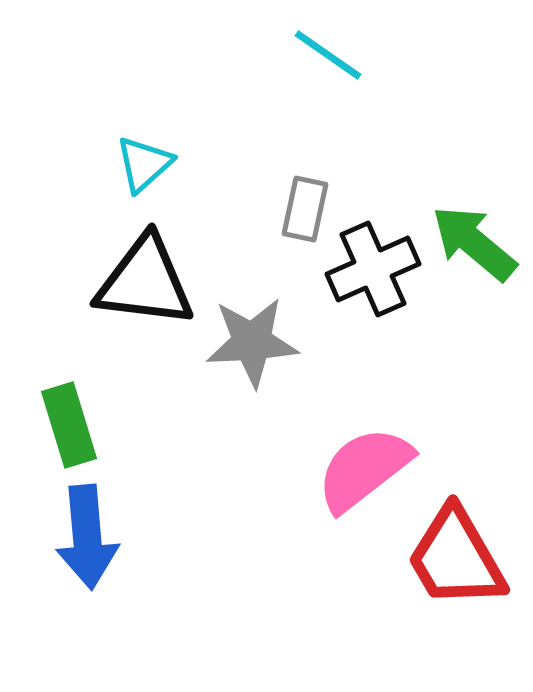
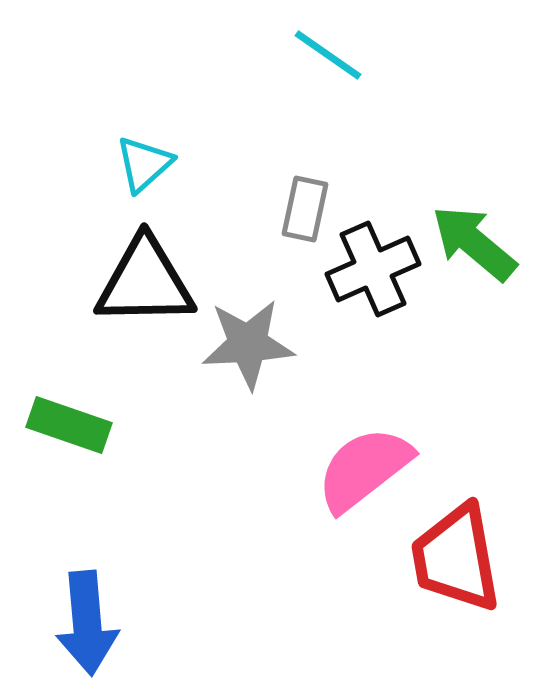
black triangle: rotated 8 degrees counterclockwise
gray star: moved 4 px left, 2 px down
green rectangle: rotated 54 degrees counterclockwise
blue arrow: moved 86 px down
red trapezoid: rotated 20 degrees clockwise
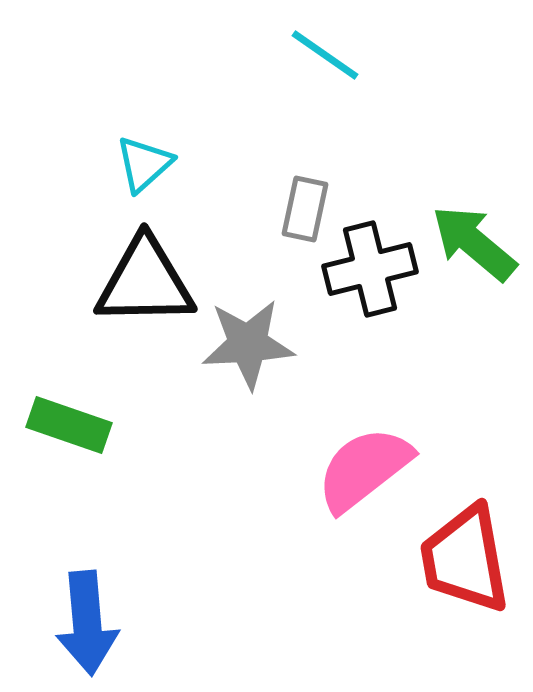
cyan line: moved 3 px left
black cross: moved 3 px left; rotated 10 degrees clockwise
red trapezoid: moved 9 px right, 1 px down
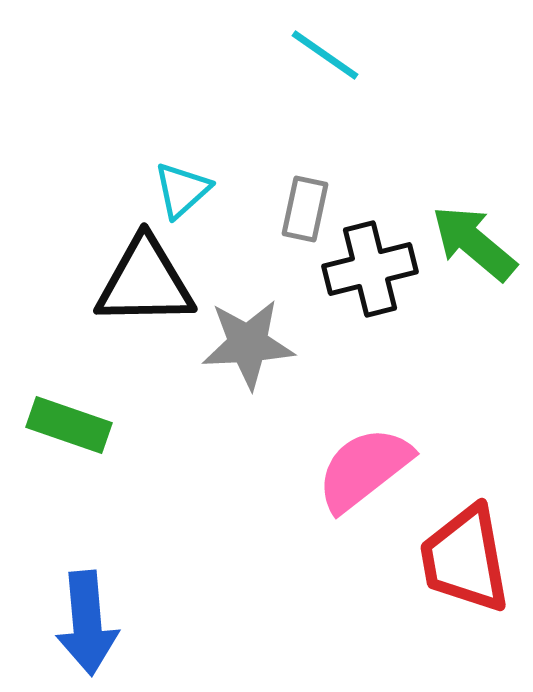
cyan triangle: moved 38 px right, 26 px down
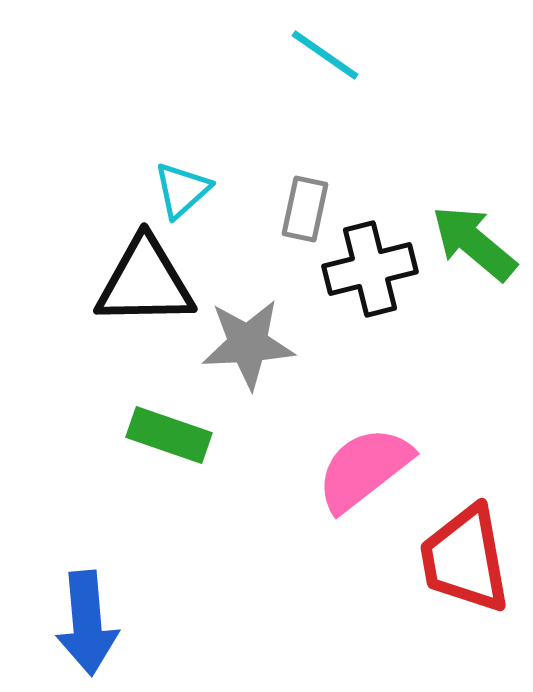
green rectangle: moved 100 px right, 10 px down
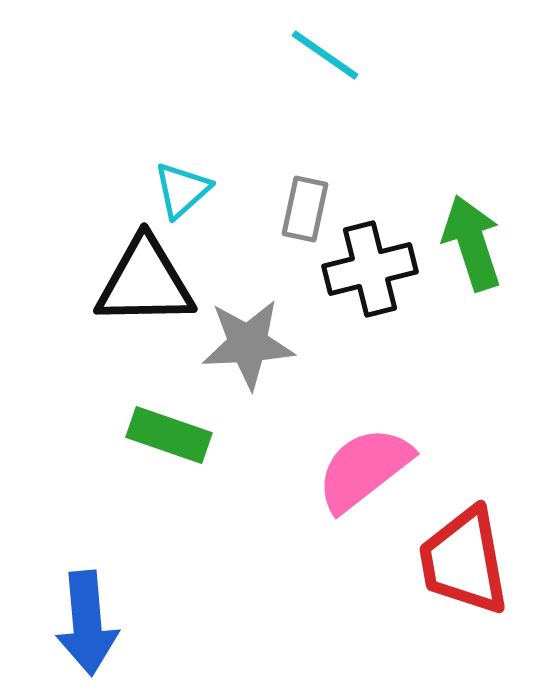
green arrow: moved 2 px left; rotated 32 degrees clockwise
red trapezoid: moved 1 px left, 2 px down
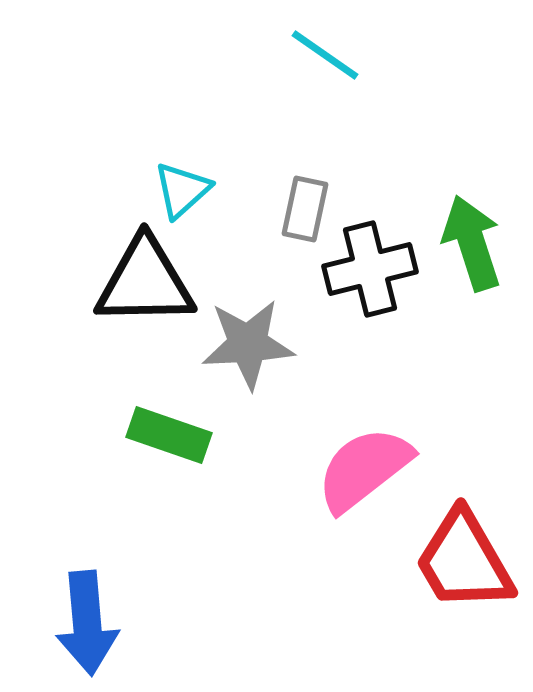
red trapezoid: rotated 20 degrees counterclockwise
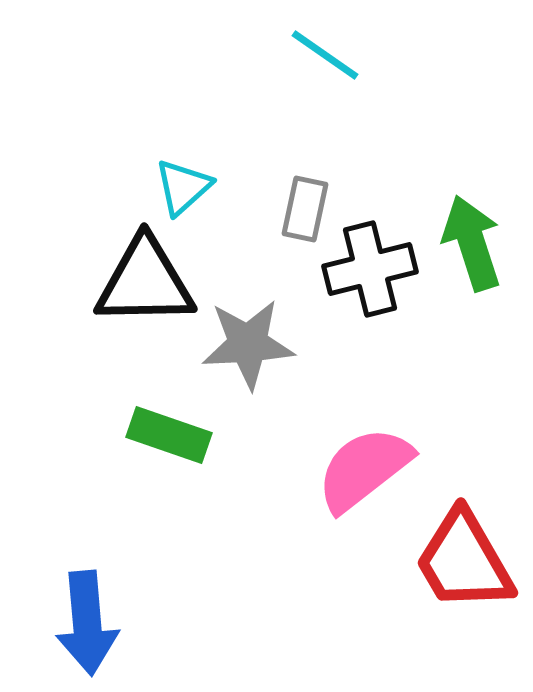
cyan triangle: moved 1 px right, 3 px up
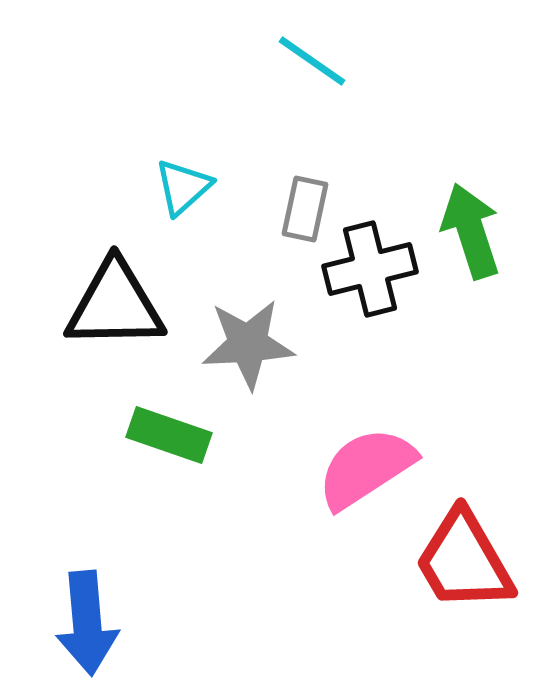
cyan line: moved 13 px left, 6 px down
green arrow: moved 1 px left, 12 px up
black triangle: moved 30 px left, 23 px down
pink semicircle: moved 2 px right, 1 px up; rotated 5 degrees clockwise
